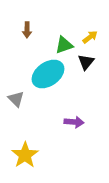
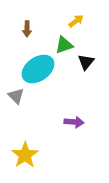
brown arrow: moved 1 px up
yellow arrow: moved 14 px left, 16 px up
cyan ellipse: moved 10 px left, 5 px up
gray triangle: moved 3 px up
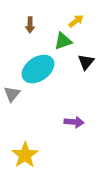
brown arrow: moved 3 px right, 4 px up
green triangle: moved 1 px left, 4 px up
gray triangle: moved 4 px left, 2 px up; rotated 24 degrees clockwise
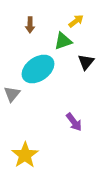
purple arrow: rotated 48 degrees clockwise
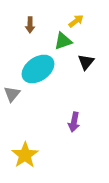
purple arrow: rotated 48 degrees clockwise
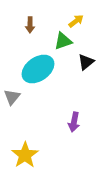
black triangle: rotated 12 degrees clockwise
gray triangle: moved 3 px down
